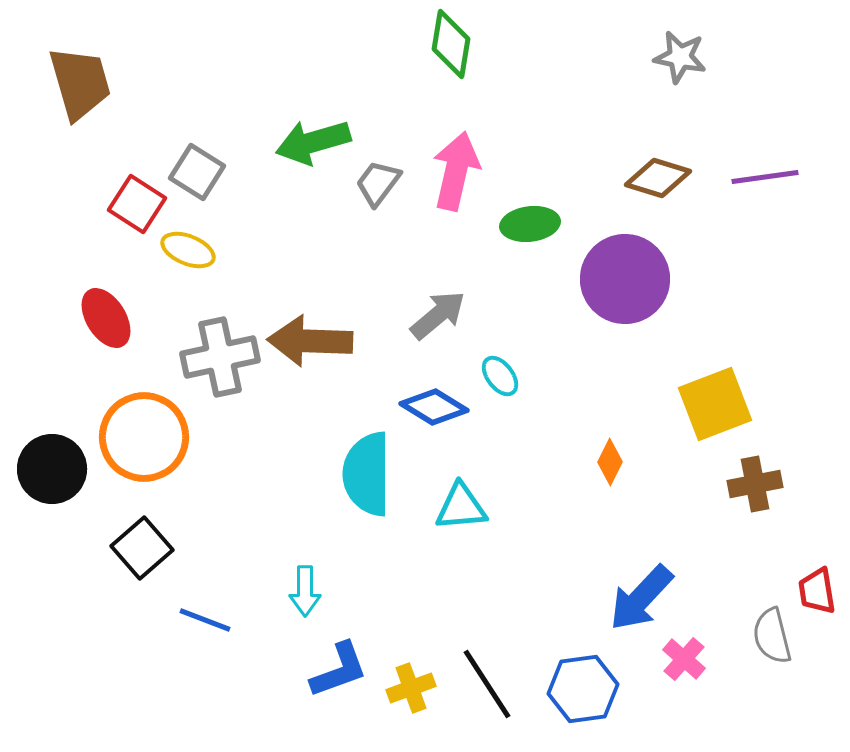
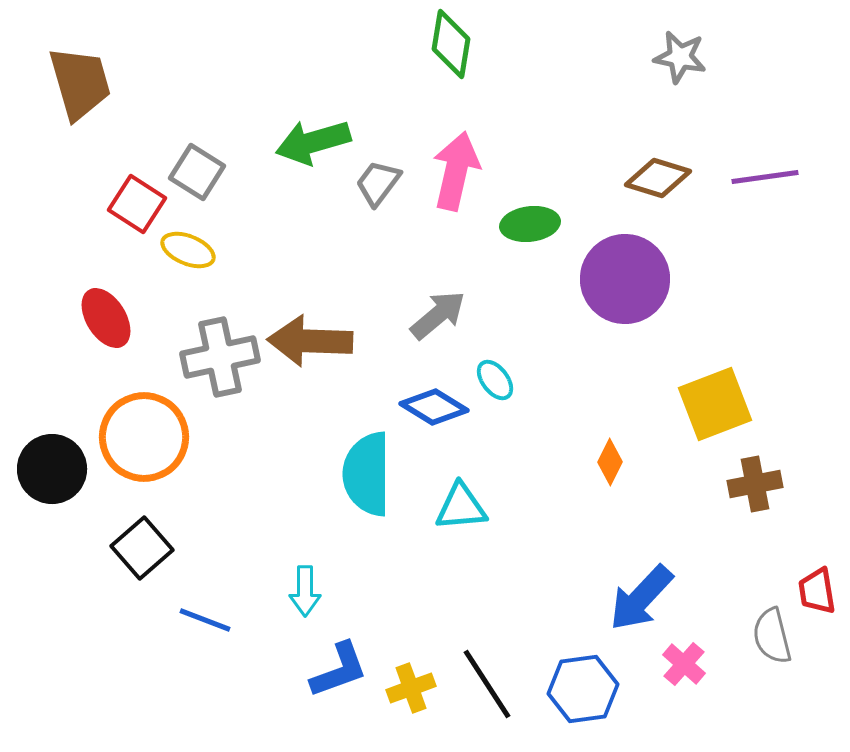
cyan ellipse: moved 5 px left, 4 px down
pink cross: moved 5 px down
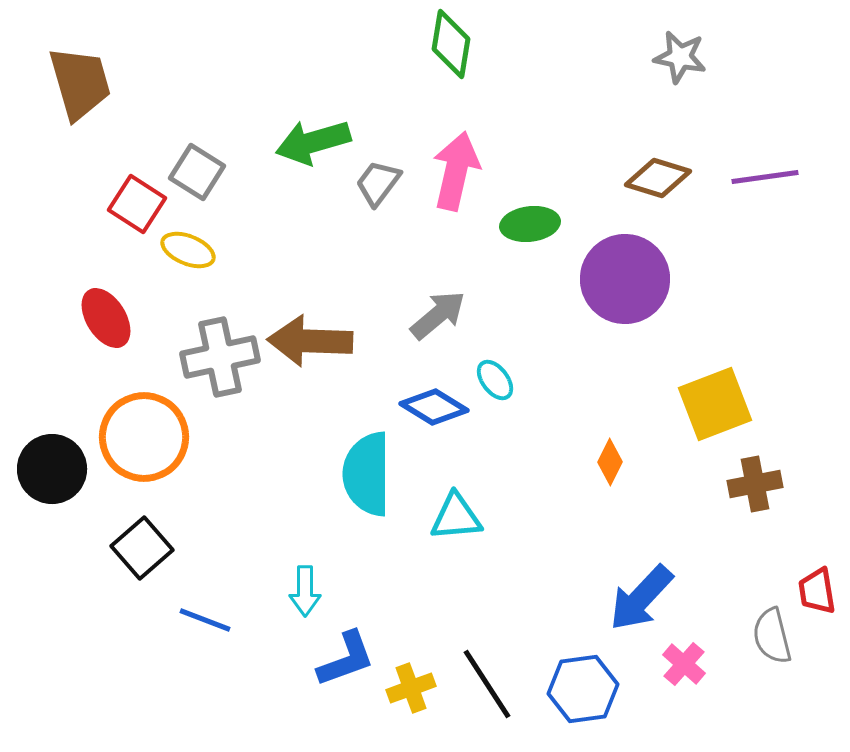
cyan triangle: moved 5 px left, 10 px down
blue L-shape: moved 7 px right, 11 px up
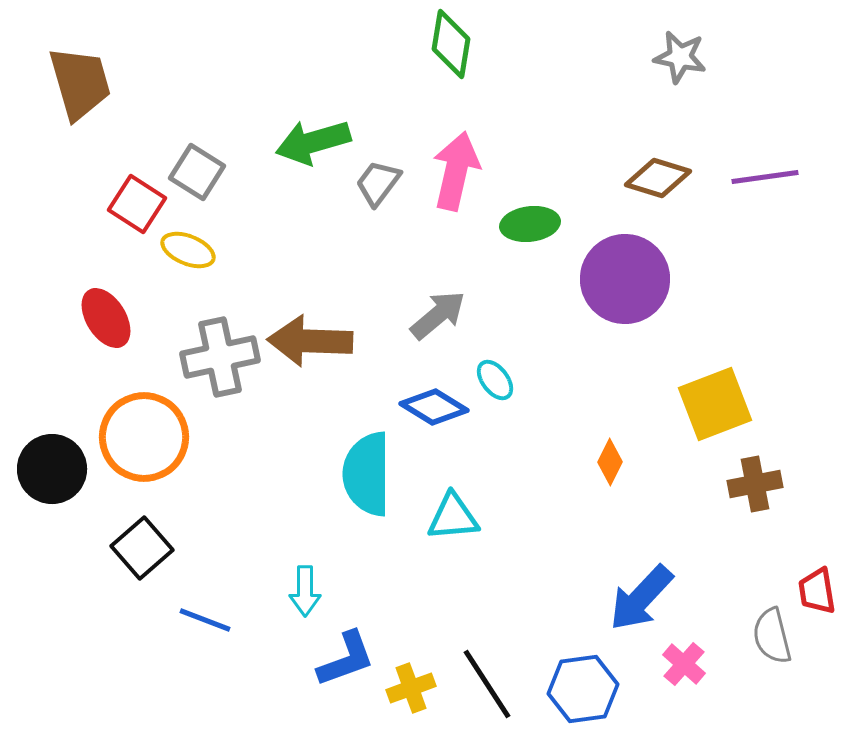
cyan triangle: moved 3 px left
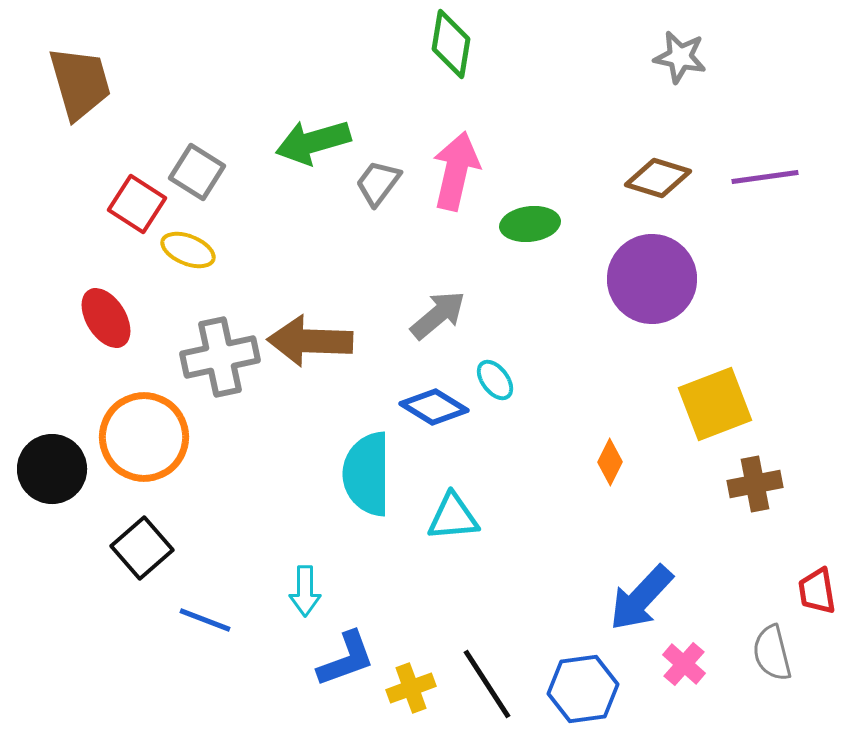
purple circle: moved 27 px right
gray semicircle: moved 17 px down
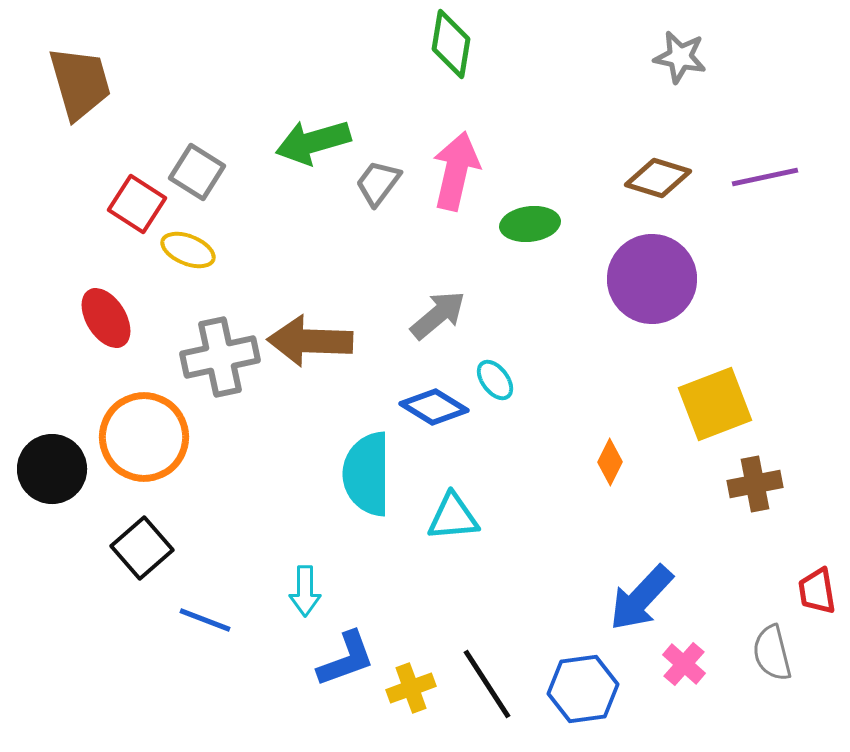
purple line: rotated 4 degrees counterclockwise
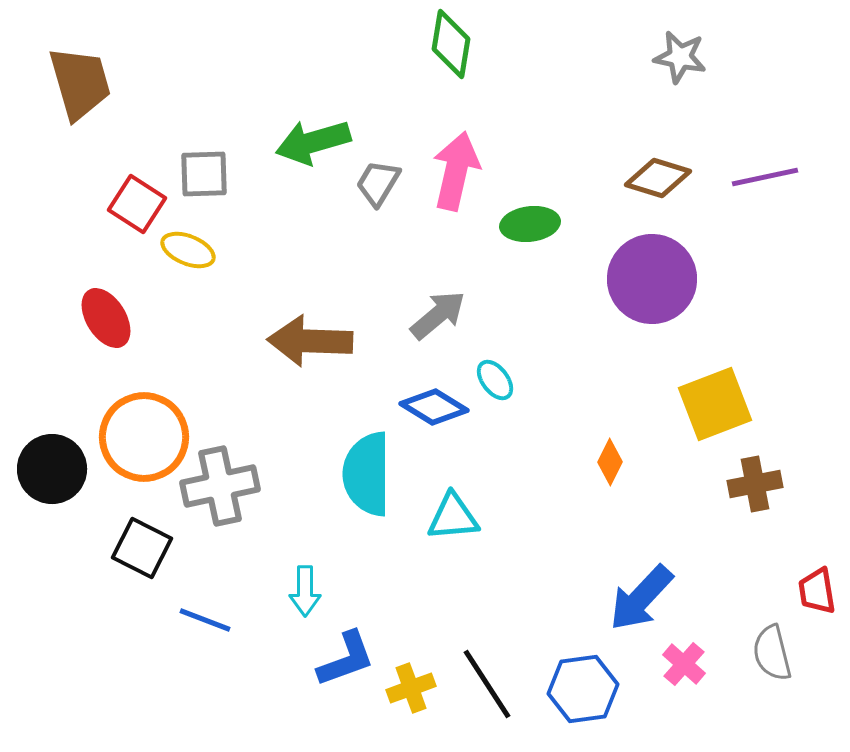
gray square: moved 7 px right, 2 px down; rotated 34 degrees counterclockwise
gray trapezoid: rotated 6 degrees counterclockwise
gray cross: moved 129 px down
black square: rotated 22 degrees counterclockwise
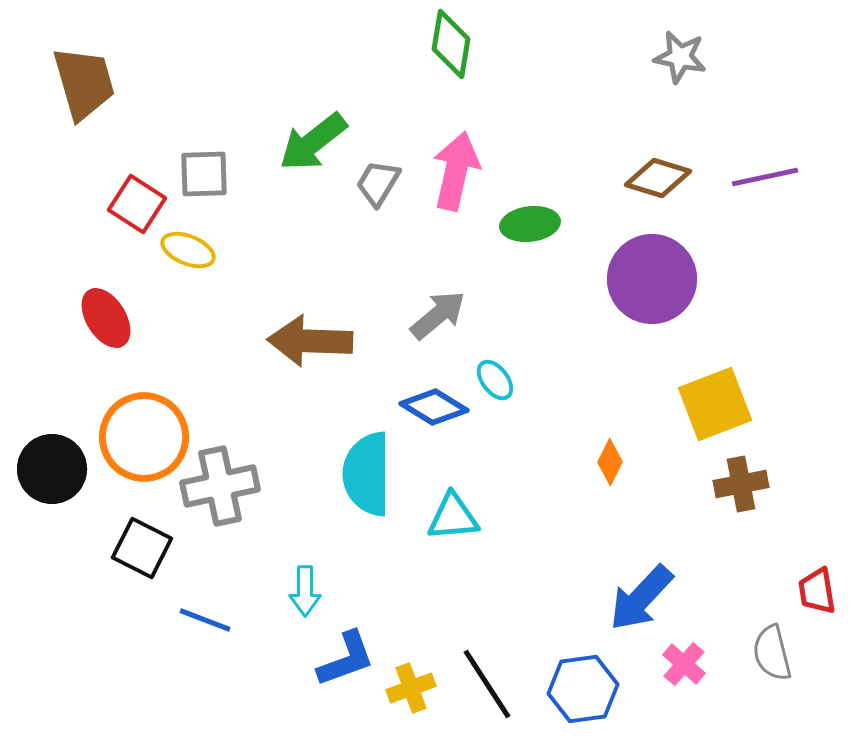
brown trapezoid: moved 4 px right
green arrow: rotated 22 degrees counterclockwise
brown cross: moved 14 px left
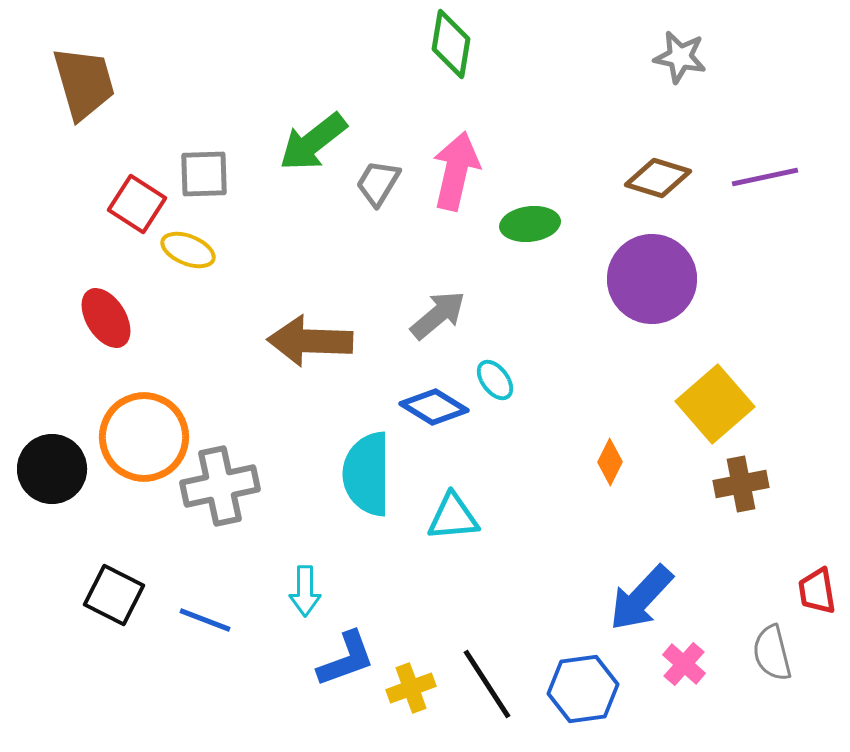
yellow square: rotated 20 degrees counterclockwise
black square: moved 28 px left, 47 px down
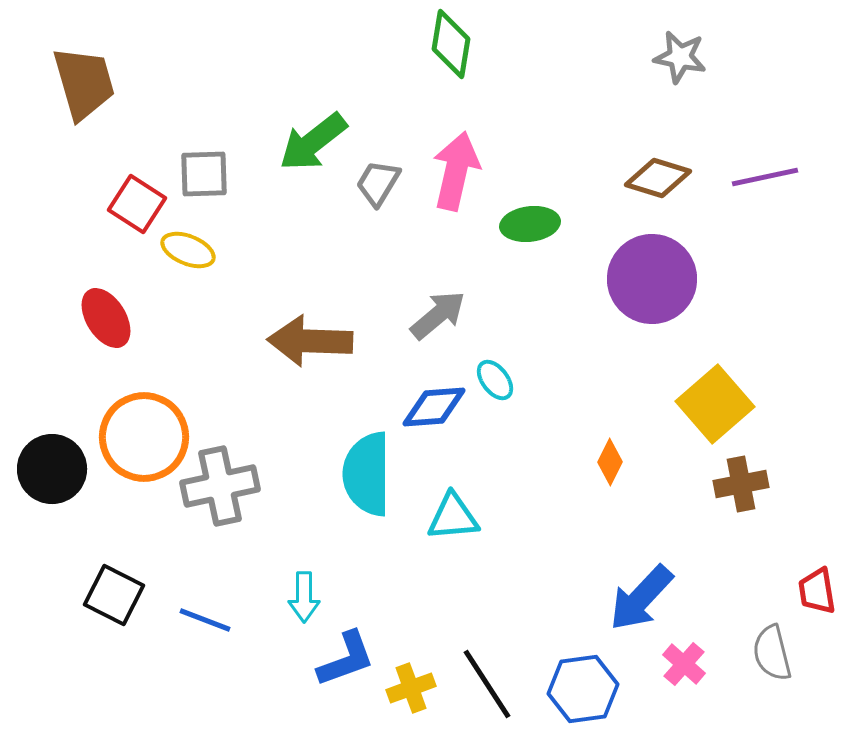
blue diamond: rotated 36 degrees counterclockwise
cyan arrow: moved 1 px left, 6 px down
